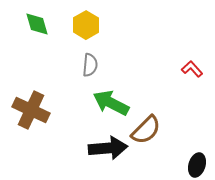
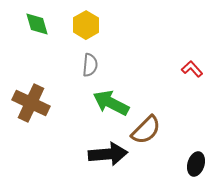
brown cross: moved 7 px up
black arrow: moved 6 px down
black ellipse: moved 1 px left, 1 px up
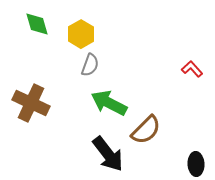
yellow hexagon: moved 5 px left, 9 px down
gray semicircle: rotated 15 degrees clockwise
green arrow: moved 2 px left
black arrow: rotated 57 degrees clockwise
black ellipse: rotated 20 degrees counterclockwise
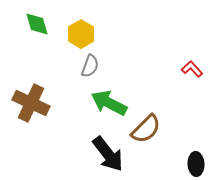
gray semicircle: moved 1 px down
brown semicircle: moved 1 px up
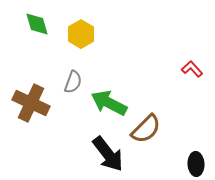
gray semicircle: moved 17 px left, 16 px down
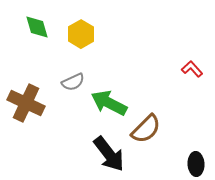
green diamond: moved 3 px down
gray semicircle: rotated 45 degrees clockwise
brown cross: moved 5 px left
black arrow: moved 1 px right
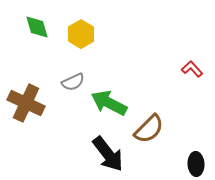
brown semicircle: moved 3 px right
black arrow: moved 1 px left
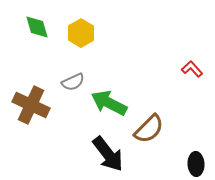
yellow hexagon: moved 1 px up
brown cross: moved 5 px right, 2 px down
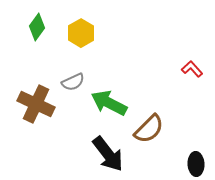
green diamond: rotated 52 degrees clockwise
brown cross: moved 5 px right, 1 px up
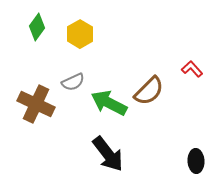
yellow hexagon: moved 1 px left, 1 px down
brown semicircle: moved 38 px up
black ellipse: moved 3 px up
